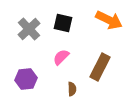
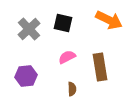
pink semicircle: moved 6 px right; rotated 18 degrees clockwise
brown rectangle: rotated 36 degrees counterclockwise
purple hexagon: moved 3 px up
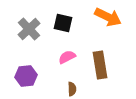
orange arrow: moved 1 px left, 3 px up
brown rectangle: moved 2 px up
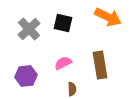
pink semicircle: moved 4 px left, 6 px down
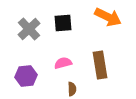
black square: rotated 18 degrees counterclockwise
pink semicircle: rotated 12 degrees clockwise
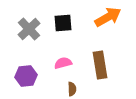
orange arrow: rotated 56 degrees counterclockwise
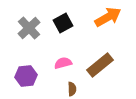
black square: rotated 24 degrees counterclockwise
gray cross: moved 1 px up
brown rectangle: rotated 60 degrees clockwise
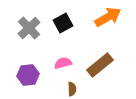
purple hexagon: moved 2 px right, 1 px up
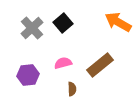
orange arrow: moved 10 px right, 5 px down; rotated 120 degrees counterclockwise
black square: rotated 12 degrees counterclockwise
gray cross: moved 3 px right
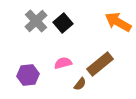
gray cross: moved 4 px right, 7 px up
brown rectangle: moved 1 px up
brown semicircle: moved 8 px right, 5 px up; rotated 40 degrees clockwise
